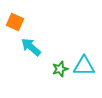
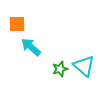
orange square: moved 2 px right, 2 px down; rotated 24 degrees counterclockwise
cyan triangle: rotated 40 degrees clockwise
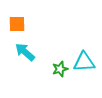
cyan arrow: moved 6 px left, 5 px down
cyan triangle: moved 4 px up; rotated 45 degrees counterclockwise
